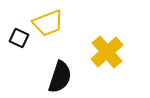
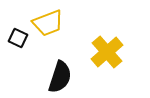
black square: moved 1 px left
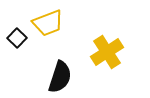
black square: moved 1 px left; rotated 18 degrees clockwise
yellow cross: rotated 8 degrees clockwise
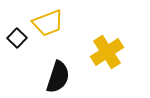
black semicircle: moved 2 px left
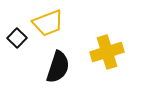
yellow cross: rotated 16 degrees clockwise
black semicircle: moved 10 px up
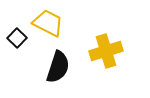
yellow trapezoid: rotated 132 degrees counterclockwise
yellow cross: moved 1 px left, 1 px up
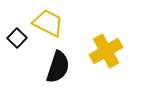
yellow cross: rotated 12 degrees counterclockwise
